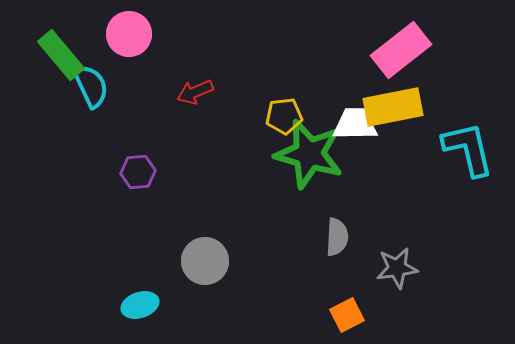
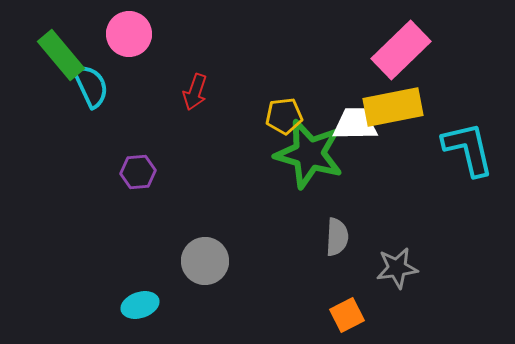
pink rectangle: rotated 6 degrees counterclockwise
red arrow: rotated 48 degrees counterclockwise
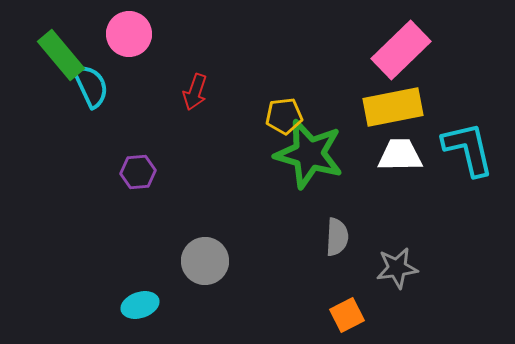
white trapezoid: moved 45 px right, 31 px down
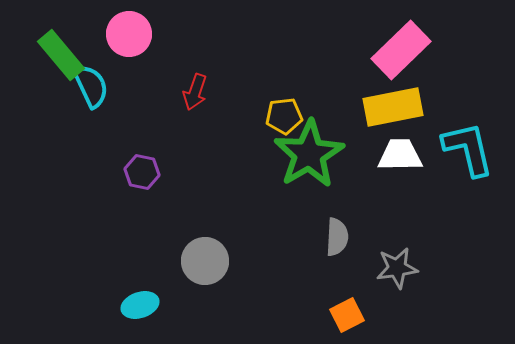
green star: rotated 26 degrees clockwise
purple hexagon: moved 4 px right; rotated 16 degrees clockwise
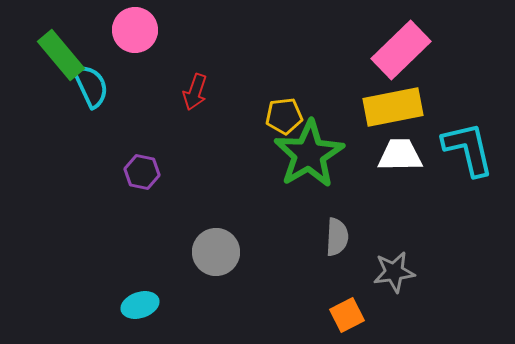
pink circle: moved 6 px right, 4 px up
gray circle: moved 11 px right, 9 px up
gray star: moved 3 px left, 4 px down
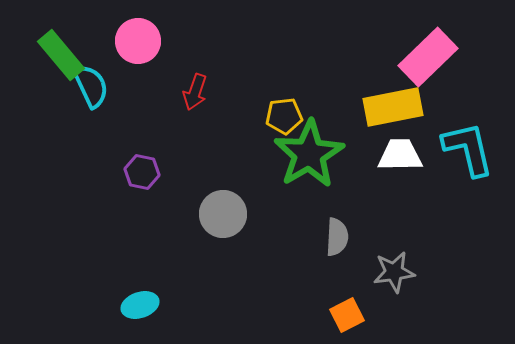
pink circle: moved 3 px right, 11 px down
pink rectangle: moved 27 px right, 7 px down
gray circle: moved 7 px right, 38 px up
